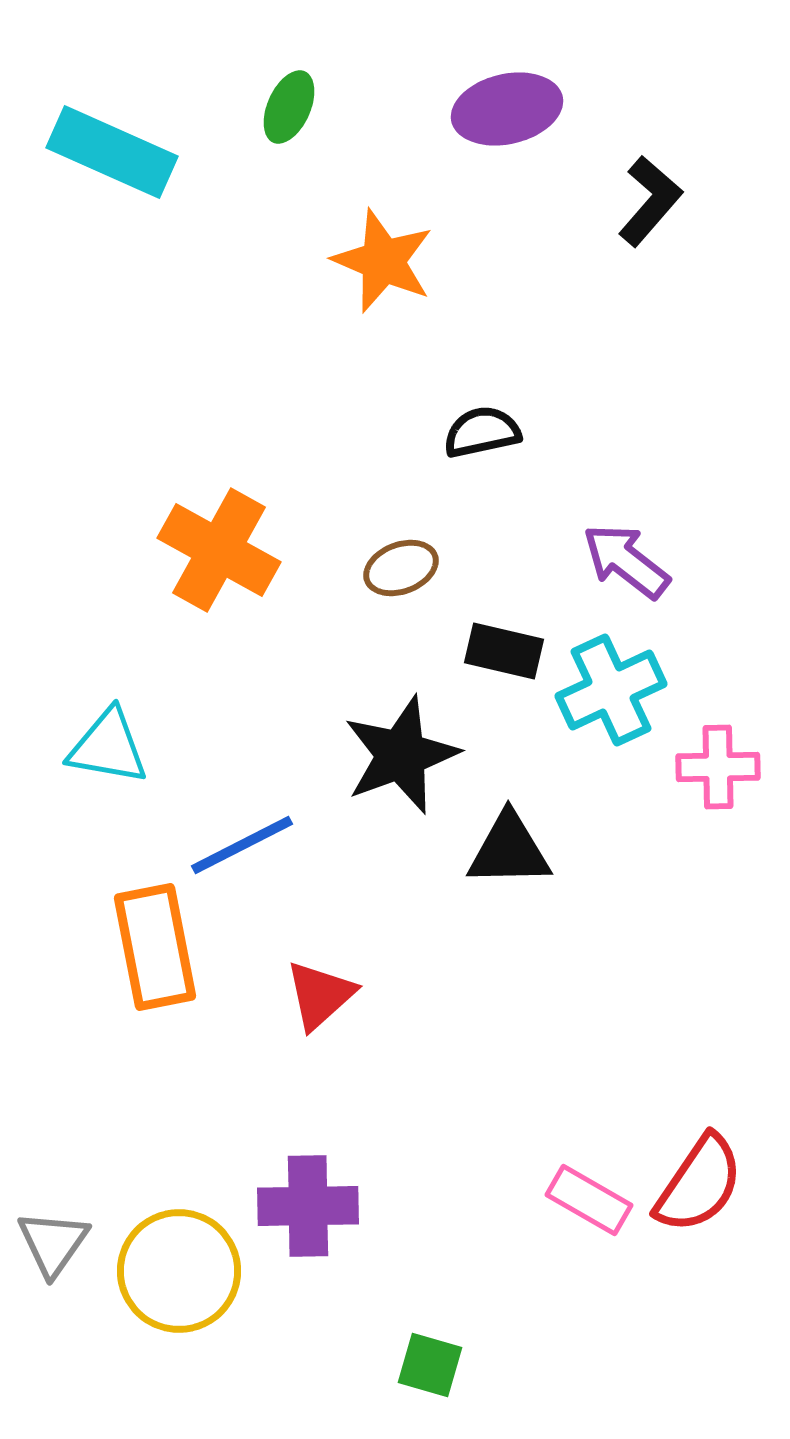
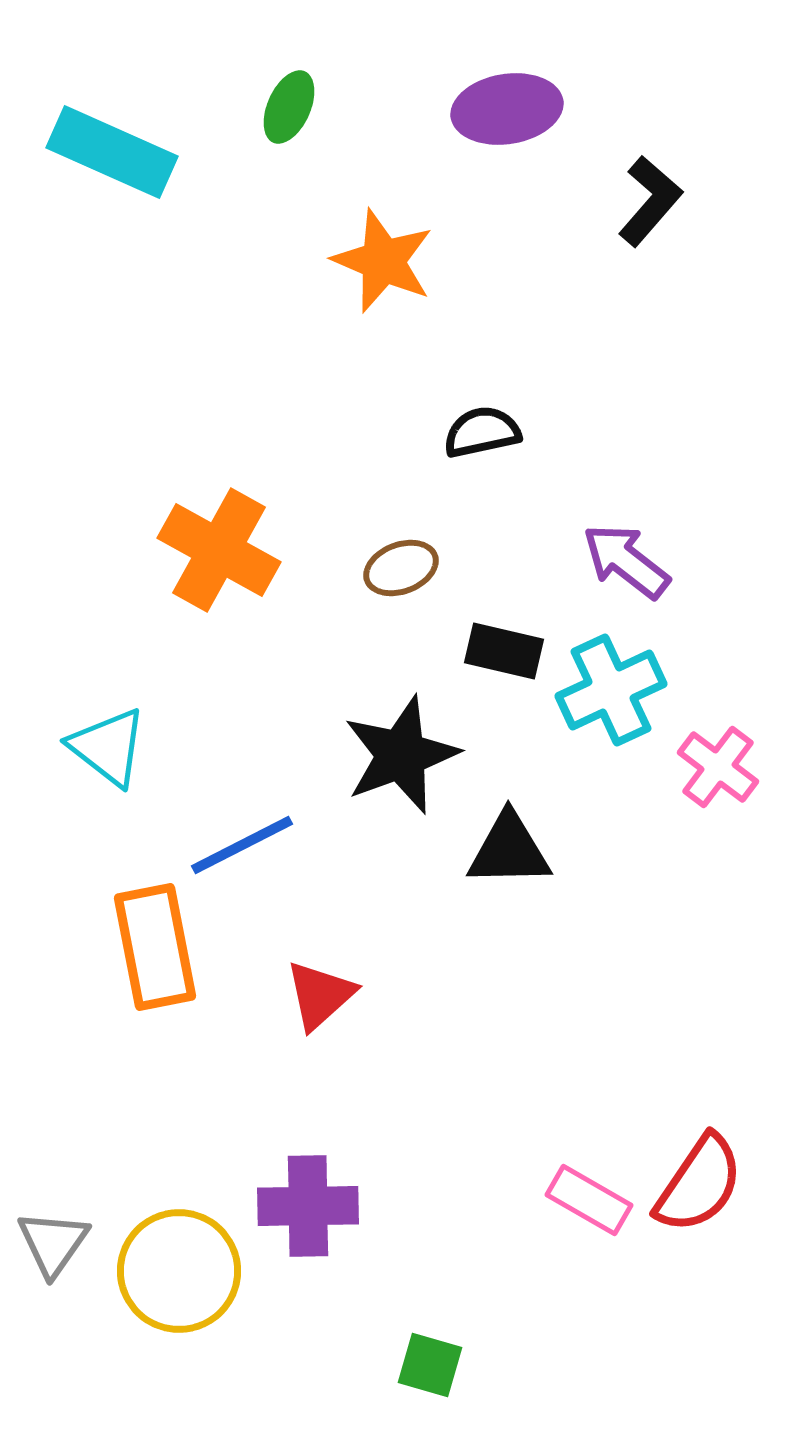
purple ellipse: rotated 4 degrees clockwise
cyan triangle: rotated 28 degrees clockwise
pink cross: rotated 38 degrees clockwise
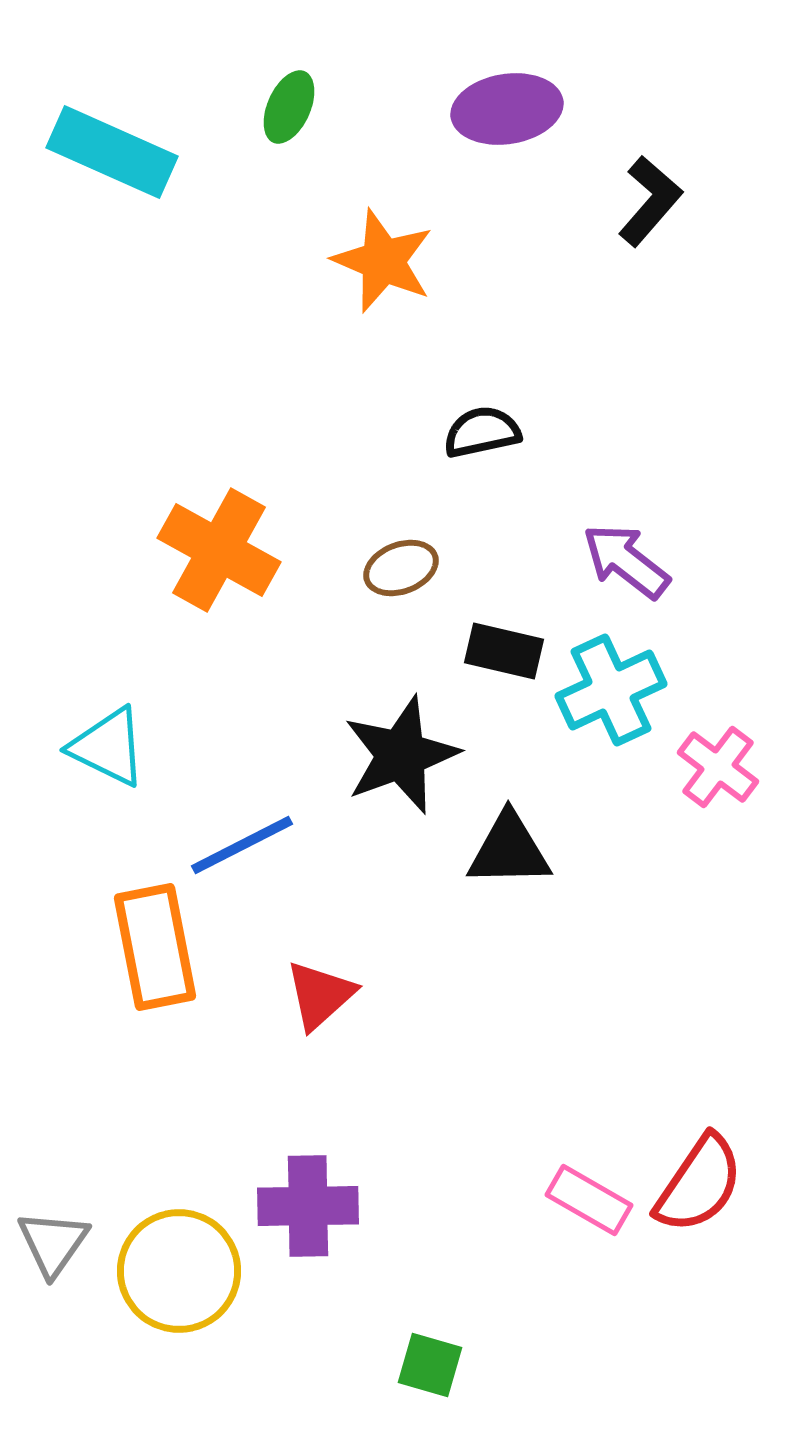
cyan triangle: rotated 12 degrees counterclockwise
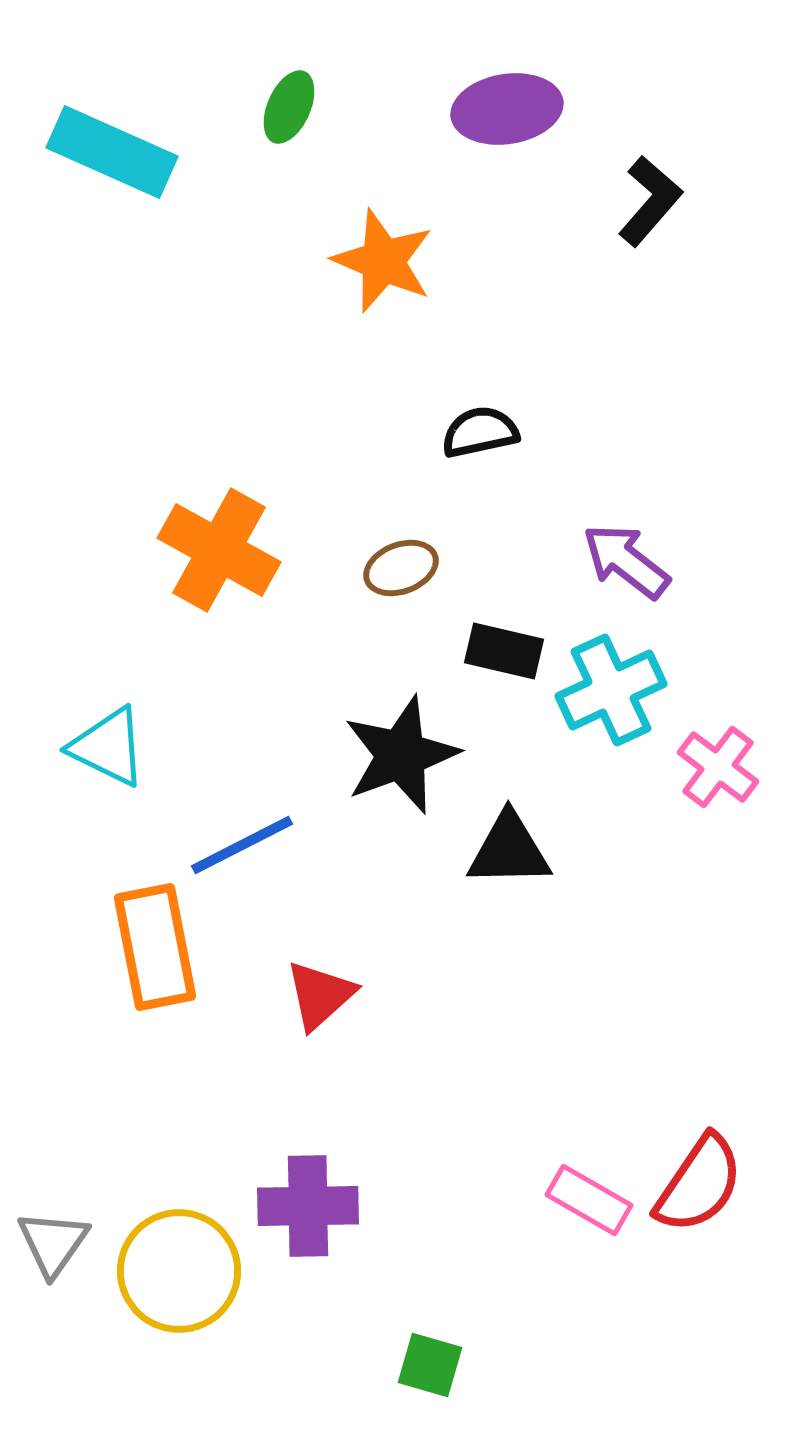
black semicircle: moved 2 px left
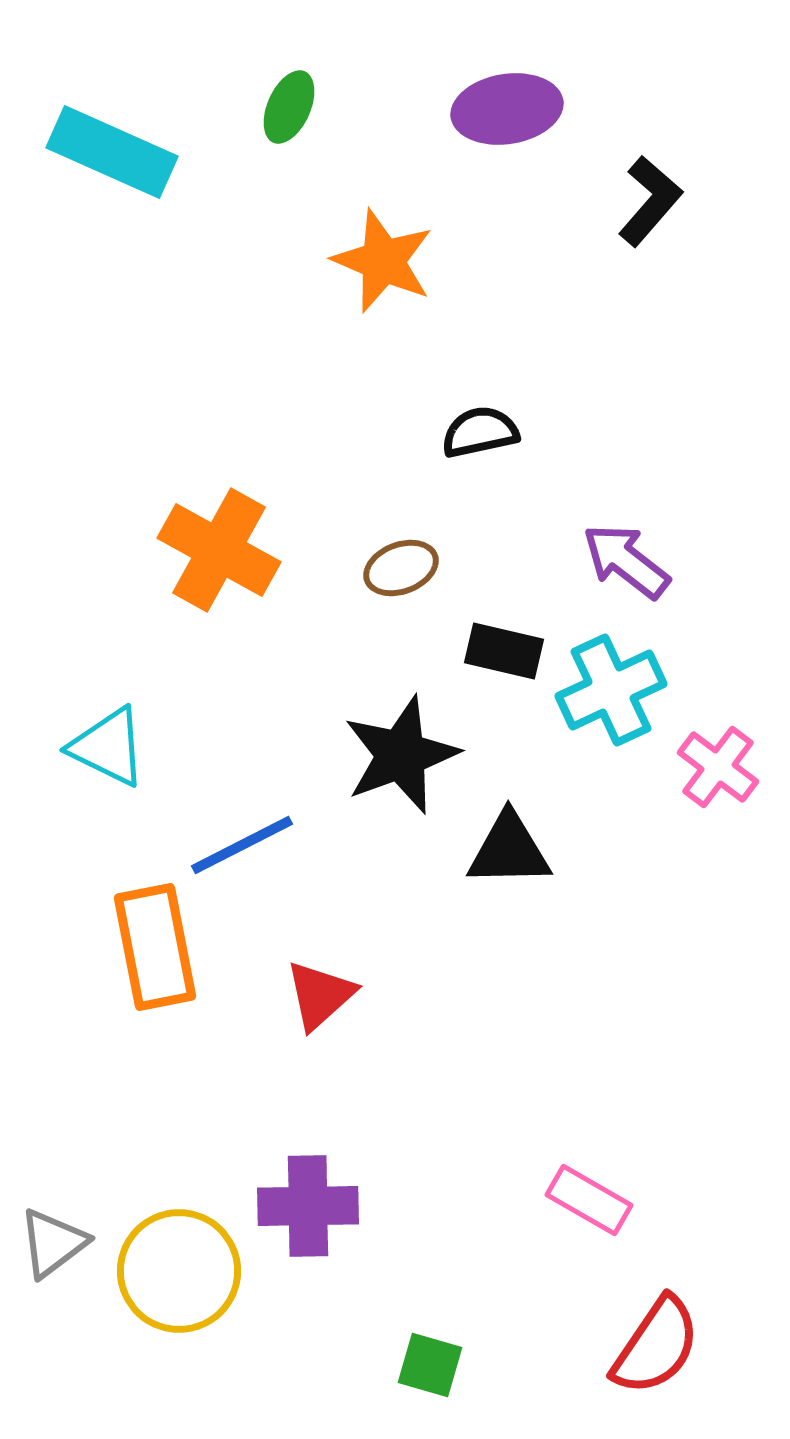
red semicircle: moved 43 px left, 162 px down
gray triangle: rotated 18 degrees clockwise
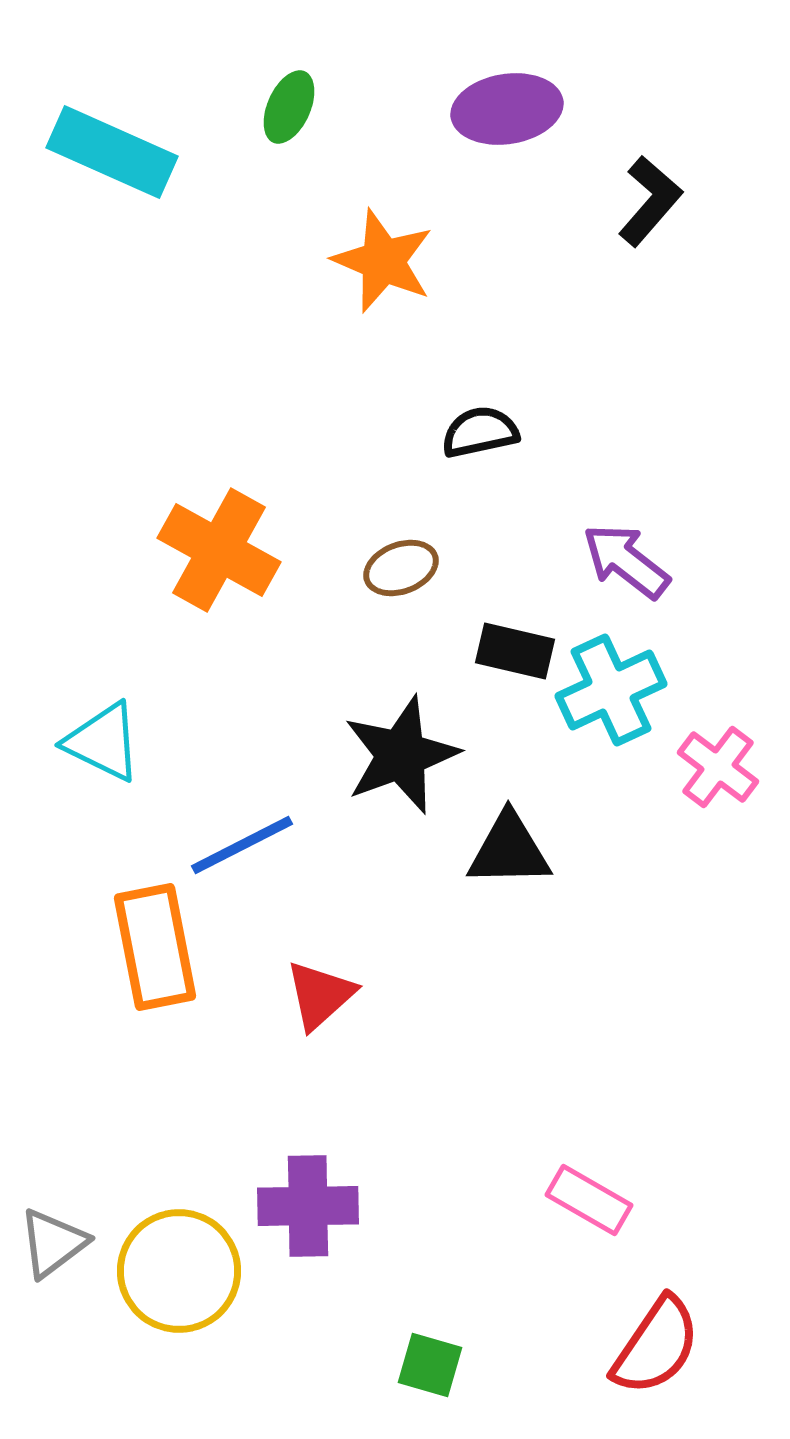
black rectangle: moved 11 px right
cyan triangle: moved 5 px left, 5 px up
